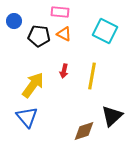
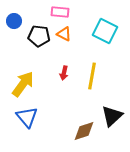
red arrow: moved 2 px down
yellow arrow: moved 10 px left, 1 px up
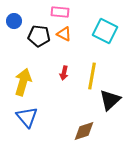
yellow arrow: moved 2 px up; rotated 20 degrees counterclockwise
black triangle: moved 2 px left, 16 px up
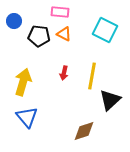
cyan square: moved 1 px up
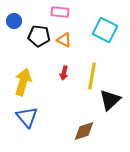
orange triangle: moved 6 px down
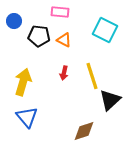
yellow line: rotated 28 degrees counterclockwise
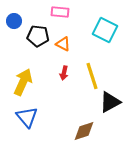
black pentagon: moved 1 px left
orange triangle: moved 1 px left, 4 px down
yellow arrow: rotated 8 degrees clockwise
black triangle: moved 2 px down; rotated 15 degrees clockwise
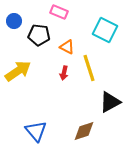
pink rectangle: moved 1 px left; rotated 18 degrees clockwise
black pentagon: moved 1 px right, 1 px up
orange triangle: moved 4 px right, 3 px down
yellow line: moved 3 px left, 8 px up
yellow arrow: moved 5 px left, 11 px up; rotated 32 degrees clockwise
blue triangle: moved 9 px right, 14 px down
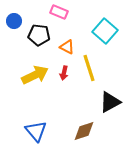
cyan square: moved 1 px down; rotated 15 degrees clockwise
yellow arrow: moved 17 px right, 4 px down; rotated 8 degrees clockwise
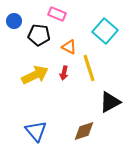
pink rectangle: moved 2 px left, 2 px down
orange triangle: moved 2 px right
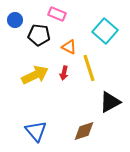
blue circle: moved 1 px right, 1 px up
